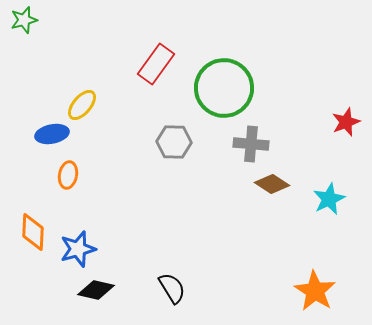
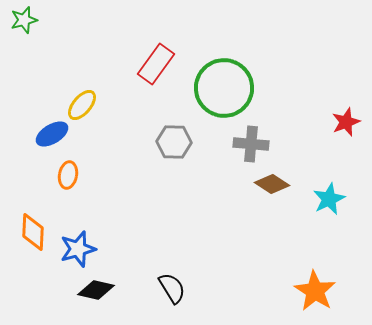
blue ellipse: rotated 20 degrees counterclockwise
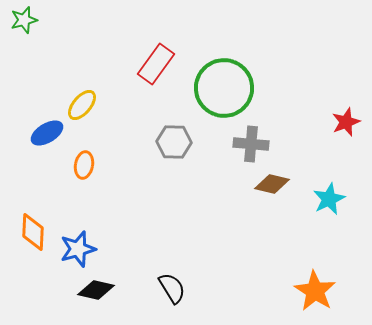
blue ellipse: moved 5 px left, 1 px up
orange ellipse: moved 16 px right, 10 px up
brown diamond: rotated 20 degrees counterclockwise
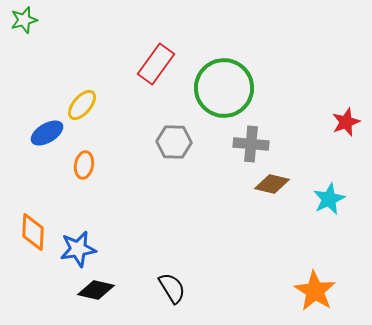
blue star: rotated 6 degrees clockwise
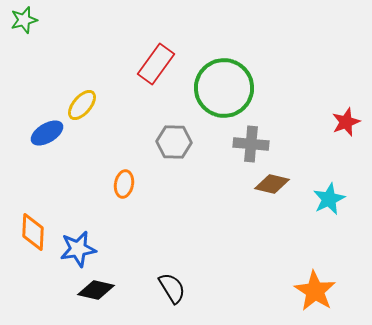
orange ellipse: moved 40 px right, 19 px down
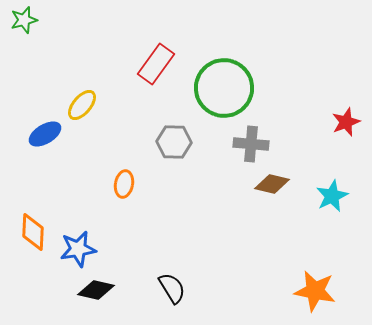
blue ellipse: moved 2 px left, 1 px down
cyan star: moved 3 px right, 3 px up
orange star: rotated 21 degrees counterclockwise
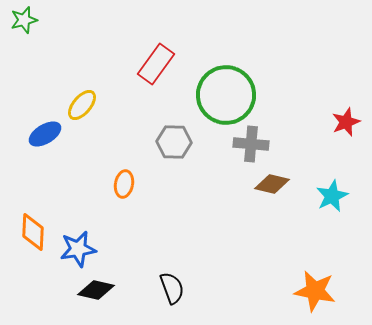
green circle: moved 2 px right, 7 px down
black semicircle: rotated 12 degrees clockwise
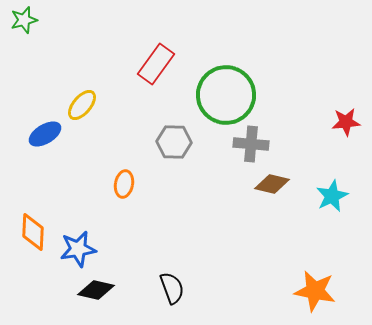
red star: rotated 16 degrees clockwise
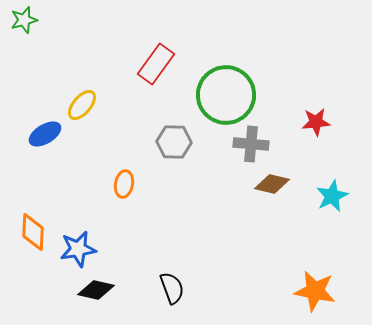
red star: moved 30 px left
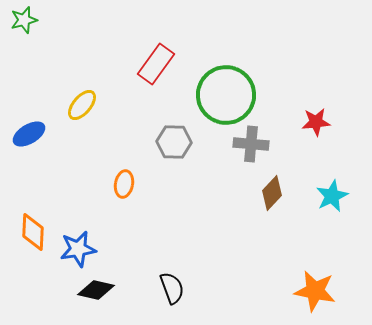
blue ellipse: moved 16 px left
brown diamond: moved 9 px down; rotated 60 degrees counterclockwise
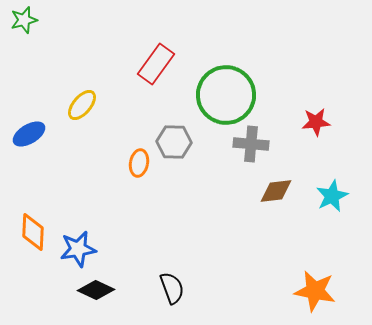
orange ellipse: moved 15 px right, 21 px up
brown diamond: moved 4 px right, 2 px up; rotated 40 degrees clockwise
black diamond: rotated 12 degrees clockwise
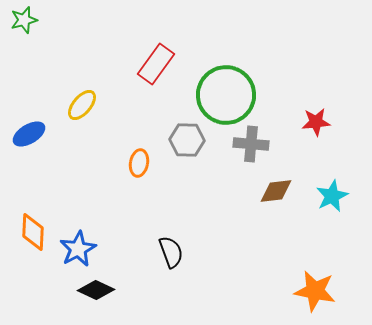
gray hexagon: moved 13 px right, 2 px up
blue star: rotated 18 degrees counterclockwise
black semicircle: moved 1 px left, 36 px up
